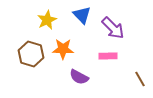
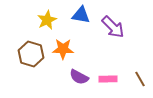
blue triangle: moved 1 px left; rotated 36 degrees counterclockwise
purple arrow: moved 1 px up
pink rectangle: moved 23 px down
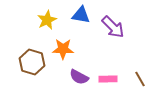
brown hexagon: moved 1 px right, 8 px down
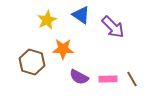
blue triangle: rotated 24 degrees clockwise
brown line: moved 8 px left
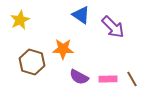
yellow star: moved 27 px left
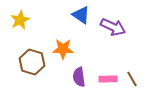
purple arrow: rotated 20 degrees counterclockwise
purple semicircle: rotated 54 degrees clockwise
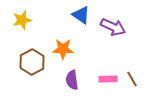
yellow star: moved 2 px right; rotated 12 degrees clockwise
brown hexagon: rotated 15 degrees clockwise
purple semicircle: moved 7 px left, 3 px down
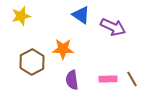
yellow star: moved 1 px left, 4 px up
